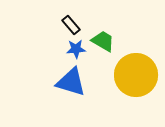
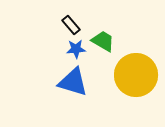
blue triangle: moved 2 px right
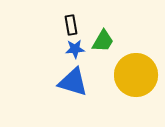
black rectangle: rotated 30 degrees clockwise
green trapezoid: rotated 90 degrees clockwise
blue star: moved 1 px left
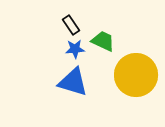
black rectangle: rotated 24 degrees counterclockwise
green trapezoid: rotated 95 degrees counterclockwise
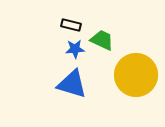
black rectangle: rotated 42 degrees counterclockwise
green trapezoid: moved 1 px left, 1 px up
blue triangle: moved 1 px left, 2 px down
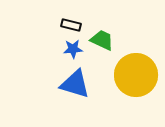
blue star: moved 2 px left
blue triangle: moved 3 px right
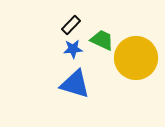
black rectangle: rotated 60 degrees counterclockwise
yellow circle: moved 17 px up
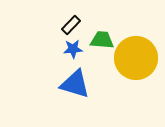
green trapezoid: rotated 20 degrees counterclockwise
